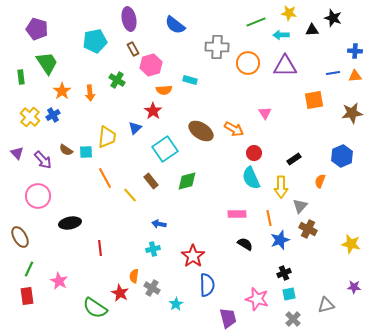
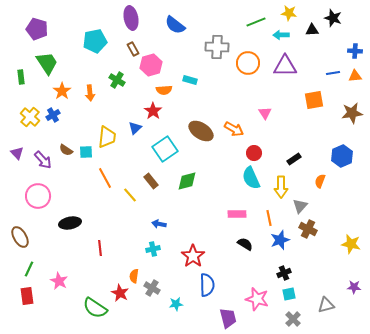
purple ellipse at (129, 19): moved 2 px right, 1 px up
cyan star at (176, 304): rotated 24 degrees clockwise
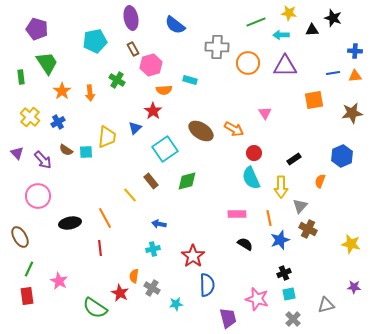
blue cross at (53, 115): moved 5 px right, 7 px down
orange line at (105, 178): moved 40 px down
